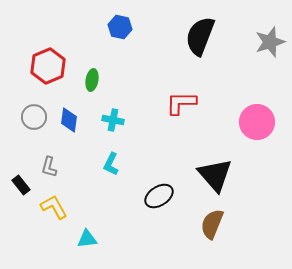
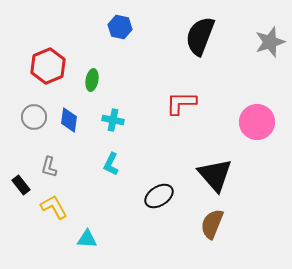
cyan triangle: rotated 10 degrees clockwise
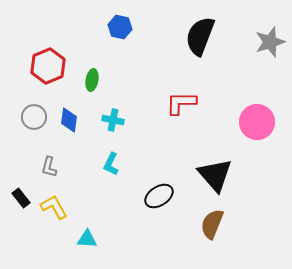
black rectangle: moved 13 px down
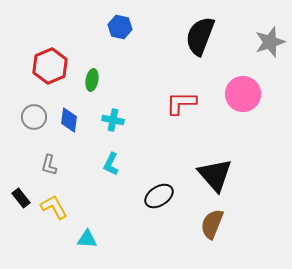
red hexagon: moved 2 px right
pink circle: moved 14 px left, 28 px up
gray L-shape: moved 2 px up
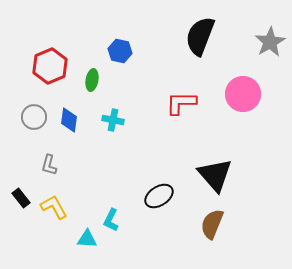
blue hexagon: moved 24 px down
gray star: rotated 12 degrees counterclockwise
cyan L-shape: moved 56 px down
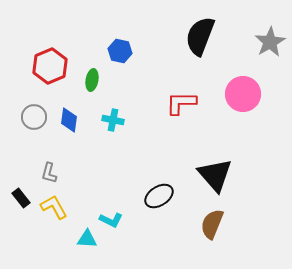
gray L-shape: moved 8 px down
cyan L-shape: rotated 90 degrees counterclockwise
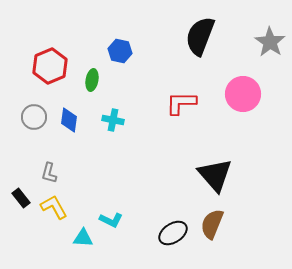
gray star: rotated 8 degrees counterclockwise
black ellipse: moved 14 px right, 37 px down
cyan triangle: moved 4 px left, 1 px up
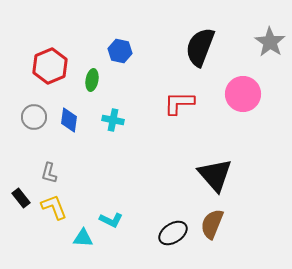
black semicircle: moved 11 px down
red L-shape: moved 2 px left
yellow L-shape: rotated 8 degrees clockwise
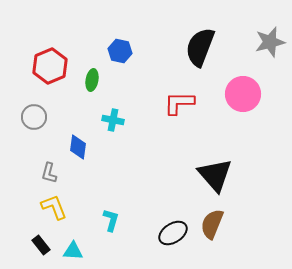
gray star: rotated 24 degrees clockwise
blue diamond: moved 9 px right, 27 px down
black rectangle: moved 20 px right, 47 px down
cyan L-shape: rotated 100 degrees counterclockwise
cyan triangle: moved 10 px left, 13 px down
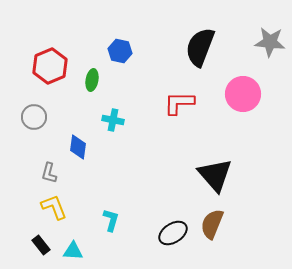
gray star: rotated 20 degrees clockwise
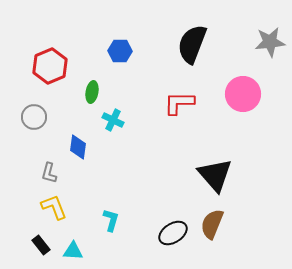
gray star: rotated 12 degrees counterclockwise
black semicircle: moved 8 px left, 3 px up
blue hexagon: rotated 10 degrees counterclockwise
green ellipse: moved 12 px down
cyan cross: rotated 15 degrees clockwise
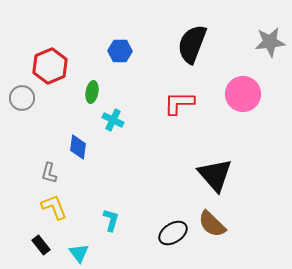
gray circle: moved 12 px left, 19 px up
brown semicircle: rotated 68 degrees counterclockwise
cyan triangle: moved 6 px right, 2 px down; rotated 50 degrees clockwise
